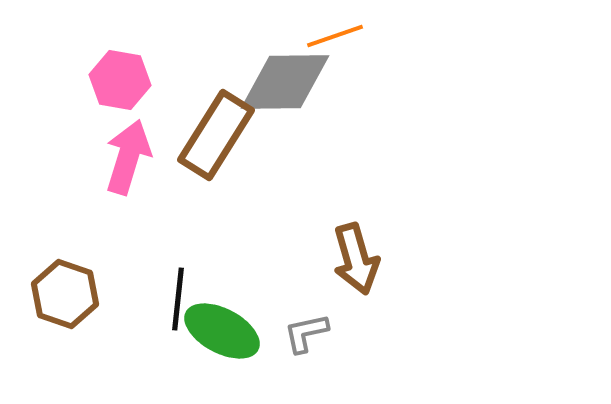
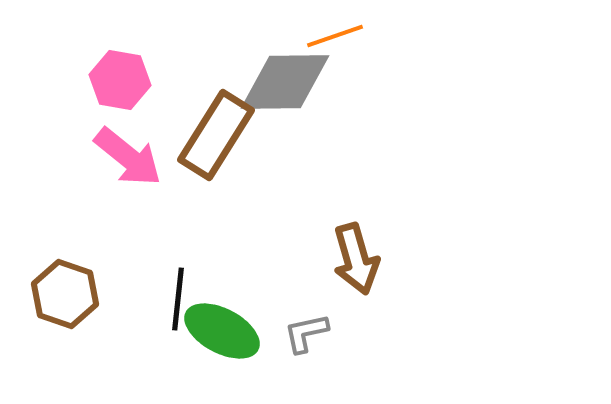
pink arrow: rotated 112 degrees clockwise
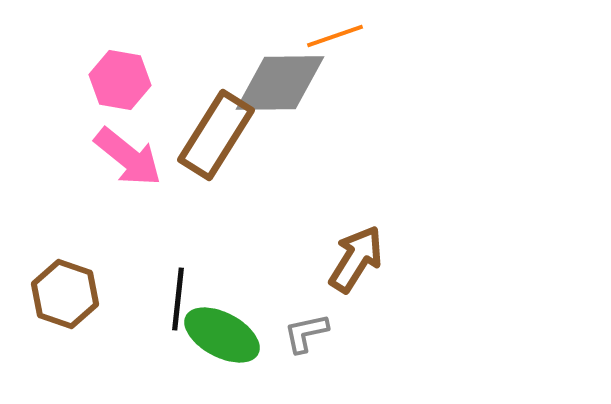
gray diamond: moved 5 px left, 1 px down
brown arrow: rotated 132 degrees counterclockwise
green ellipse: moved 4 px down
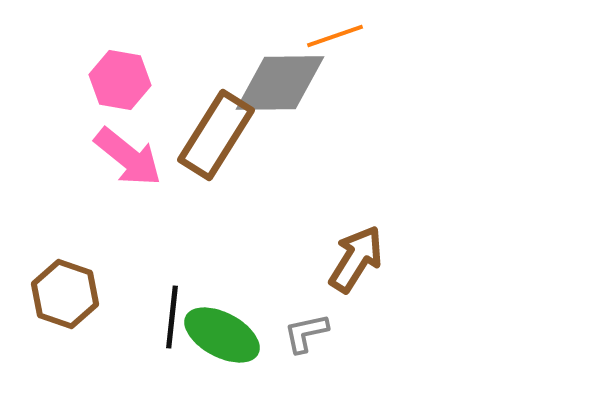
black line: moved 6 px left, 18 px down
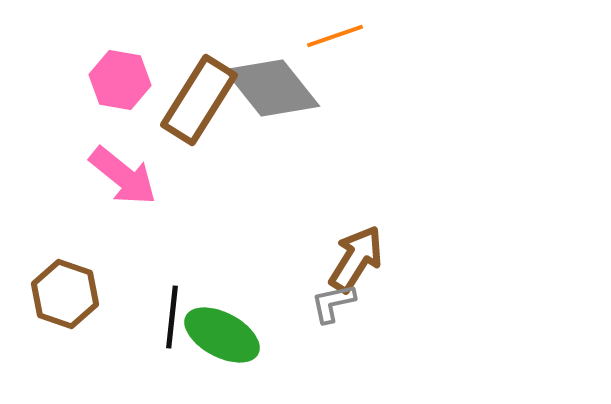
gray diamond: moved 8 px left, 5 px down; rotated 52 degrees clockwise
brown rectangle: moved 17 px left, 35 px up
pink arrow: moved 5 px left, 19 px down
gray L-shape: moved 27 px right, 30 px up
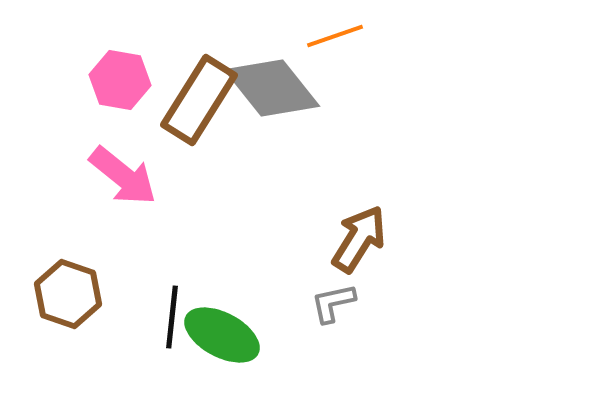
brown arrow: moved 3 px right, 20 px up
brown hexagon: moved 3 px right
